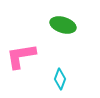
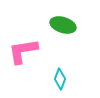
pink L-shape: moved 2 px right, 5 px up
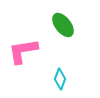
green ellipse: rotated 35 degrees clockwise
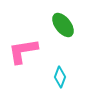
cyan diamond: moved 2 px up
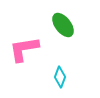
pink L-shape: moved 1 px right, 2 px up
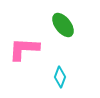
pink L-shape: rotated 12 degrees clockwise
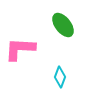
pink L-shape: moved 4 px left
